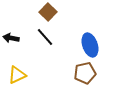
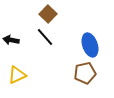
brown square: moved 2 px down
black arrow: moved 2 px down
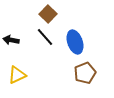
blue ellipse: moved 15 px left, 3 px up
brown pentagon: rotated 10 degrees counterclockwise
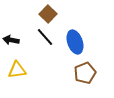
yellow triangle: moved 5 px up; rotated 18 degrees clockwise
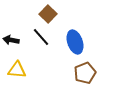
black line: moved 4 px left
yellow triangle: rotated 12 degrees clockwise
